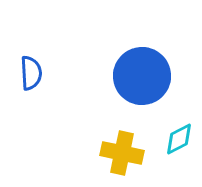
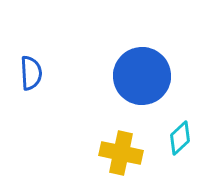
cyan diamond: moved 1 px right, 1 px up; rotated 16 degrees counterclockwise
yellow cross: moved 1 px left
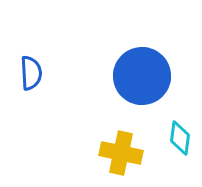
cyan diamond: rotated 40 degrees counterclockwise
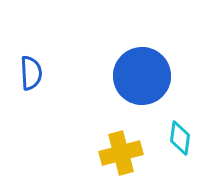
yellow cross: rotated 27 degrees counterclockwise
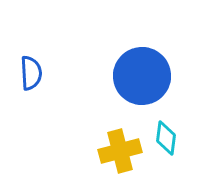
cyan diamond: moved 14 px left
yellow cross: moved 1 px left, 2 px up
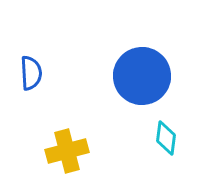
yellow cross: moved 53 px left
